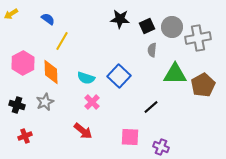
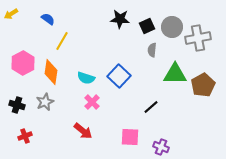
orange diamond: rotated 10 degrees clockwise
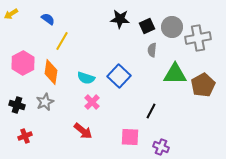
black line: moved 4 px down; rotated 21 degrees counterclockwise
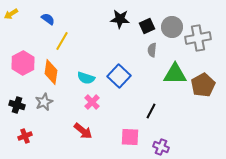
gray star: moved 1 px left
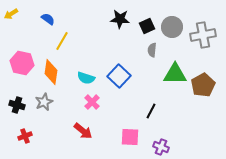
gray cross: moved 5 px right, 3 px up
pink hexagon: moved 1 px left; rotated 20 degrees counterclockwise
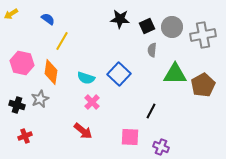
blue square: moved 2 px up
gray star: moved 4 px left, 3 px up
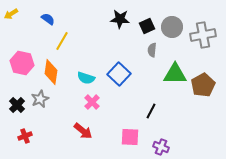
black cross: rotated 28 degrees clockwise
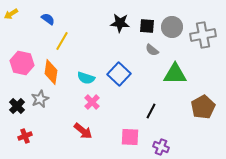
black star: moved 4 px down
black square: rotated 28 degrees clockwise
gray semicircle: rotated 56 degrees counterclockwise
brown pentagon: moved 22 px down
black cross: moved 1 px down
